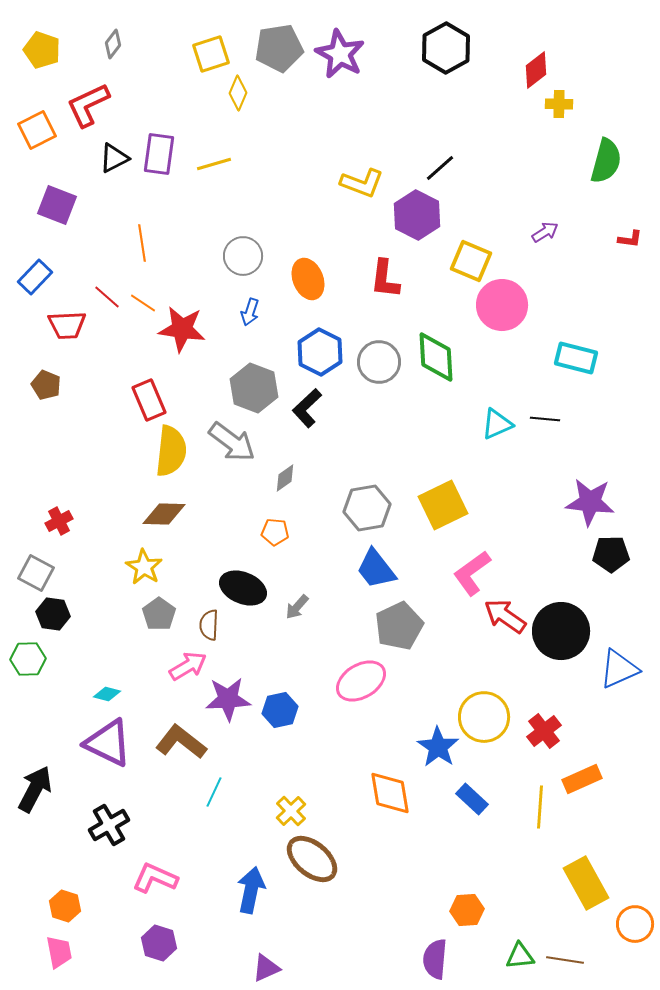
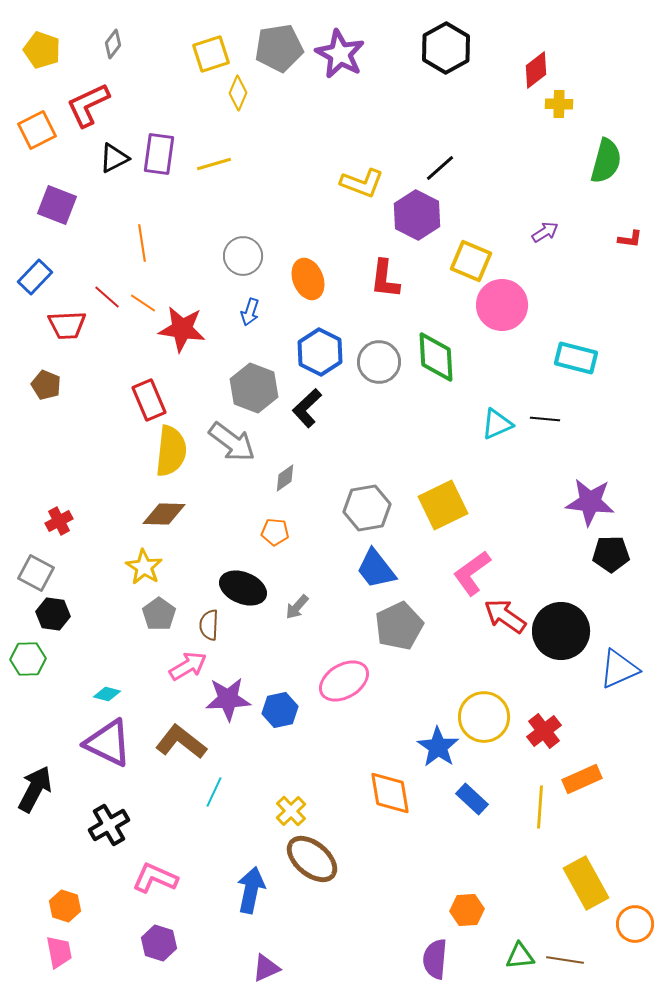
pink ellipse at (361, 681): moved 17 px left
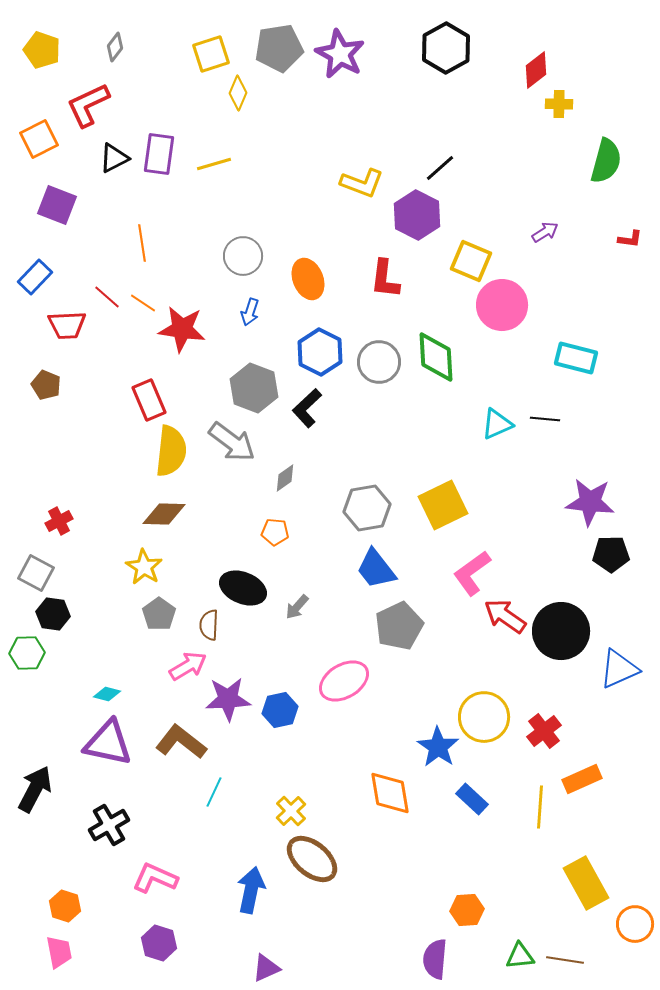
gray diamond at (113, 44): moved 2 px right, 3 px down
orange square at (37, 130): moved 2 px right, 9 px down
green hexagon at (28, 659): moved 1 px left, 6 px up
purple triangle at (108, 743): rotated 14 degrees counterclockwise
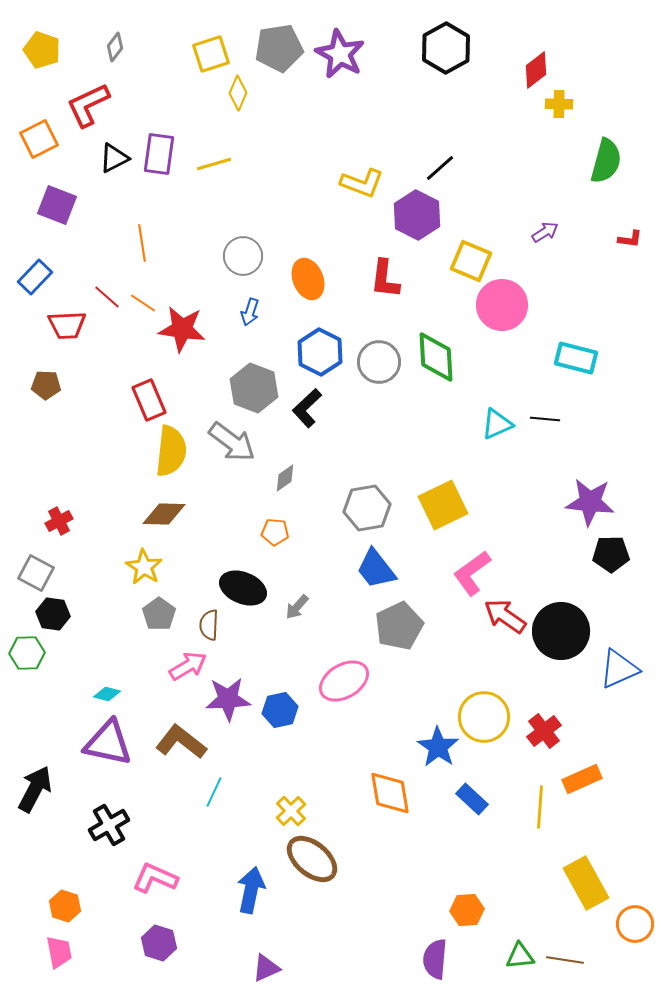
brown pentagon at (46, 385): rotated 20 degrees counterclockwise
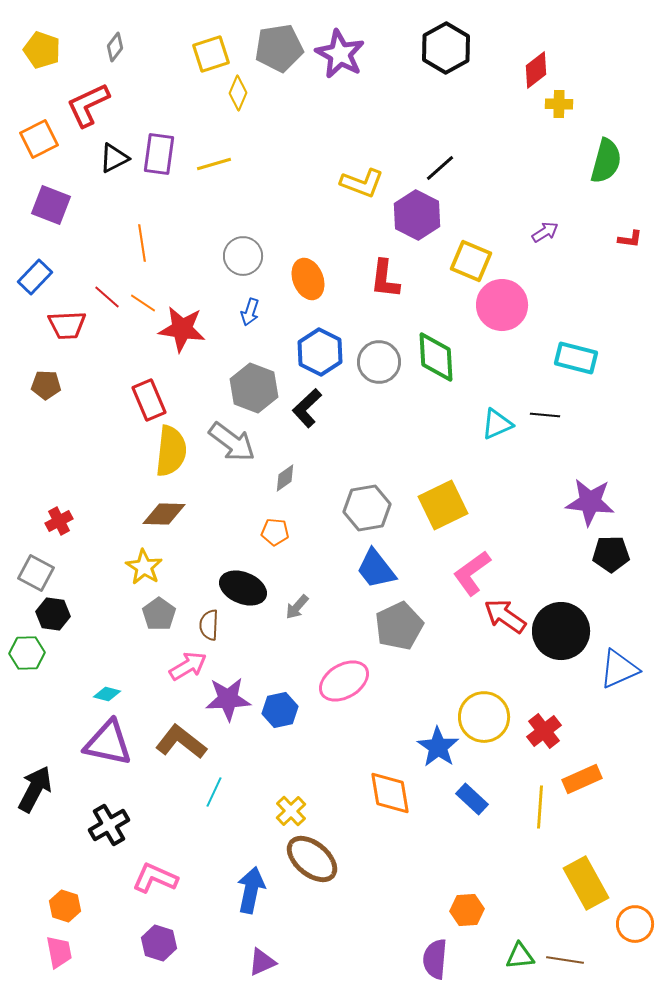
purple square at (57, 205): moved 6 px left
black line at (545, 419): moved 4 px up
purple triangle at (266, 968): moved 4 px left, 6 px up
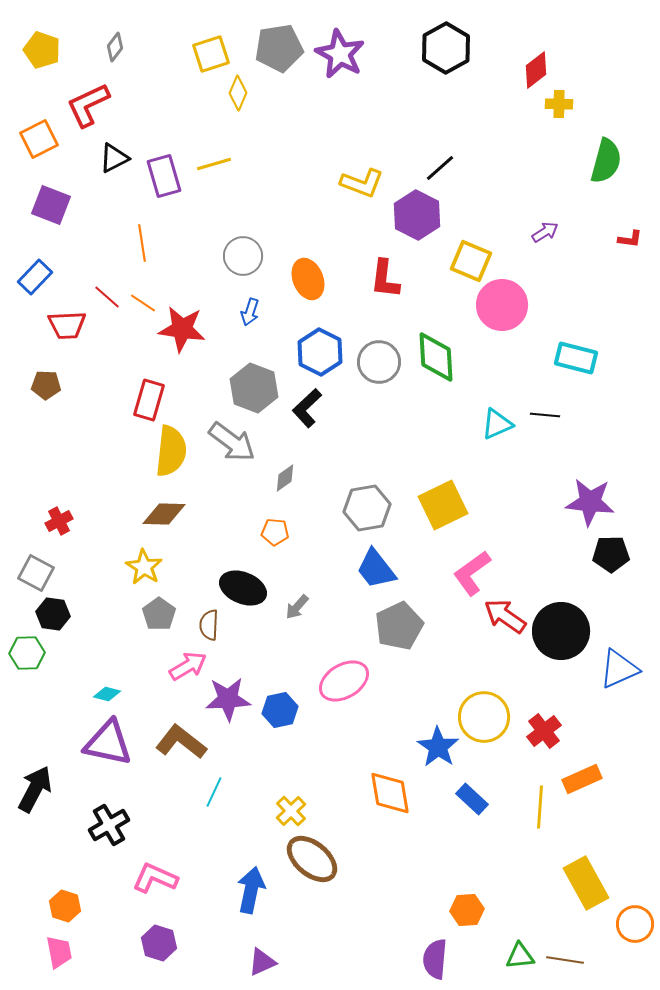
purple rectangle at (159, 154): moved 5 px right, 22 px down; rotated 24 degrees counterclockwise
red rectangle at (149, 400): rotated 39 degrees clockwise
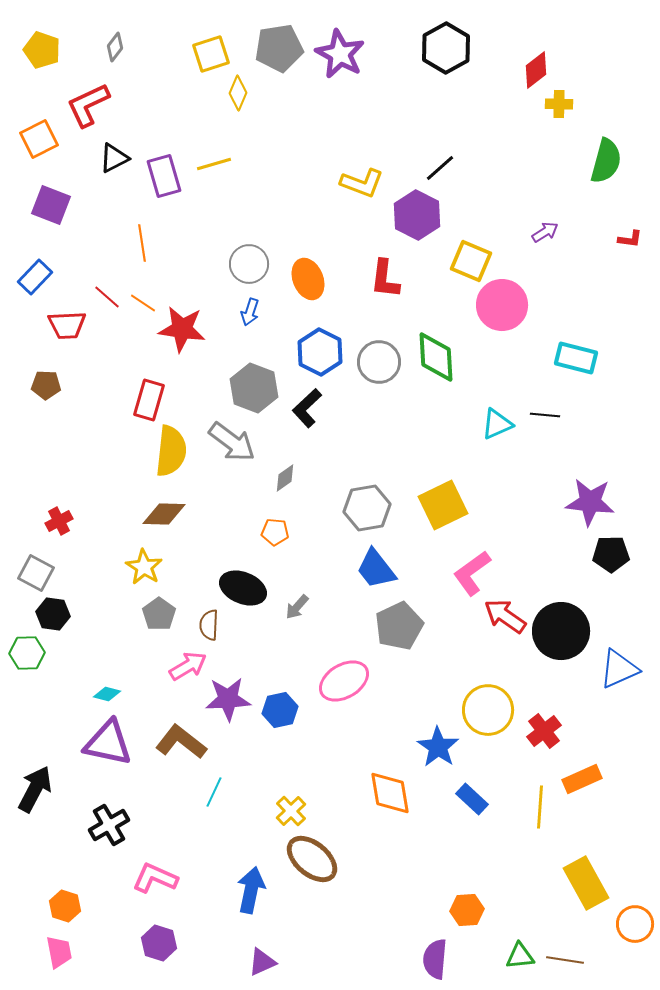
gray circle at (243, 256): moved 6 px right, 8 px down
yellow circle at (484, 717): moved 4 px right, 7 px up
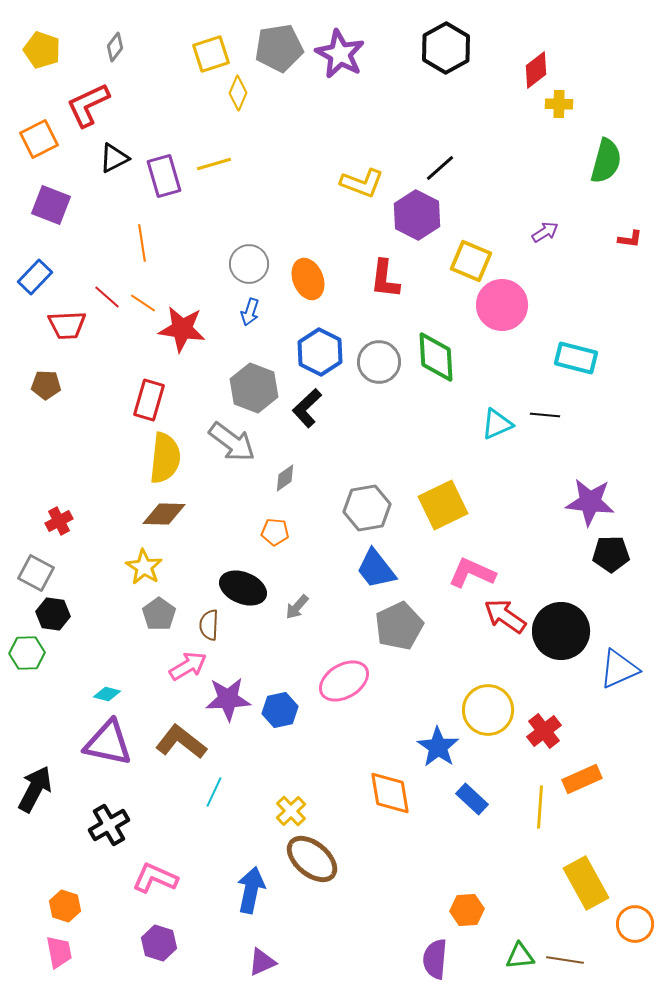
yellow semicircle at (171, 451): moved 6 px left, 7 px down
pink L-shape at (472, 573): rotated 60 degrees clockwise
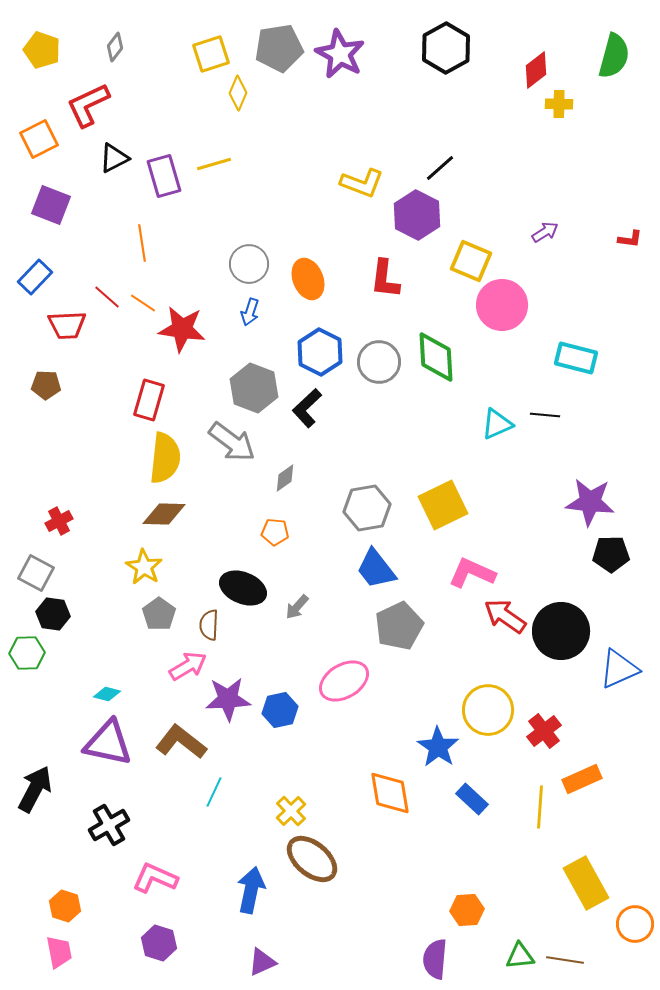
green semicircle at (606, 161): moved 8 px right, 105 px up
